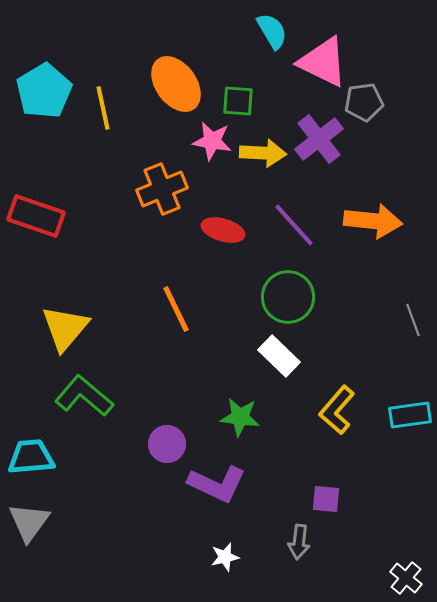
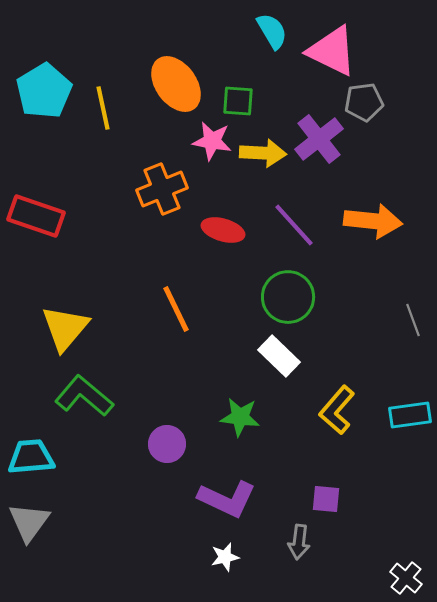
pink triangle: moved 9 px right, 11 px up
purple L-shape: moved 10 px right, 15 px down
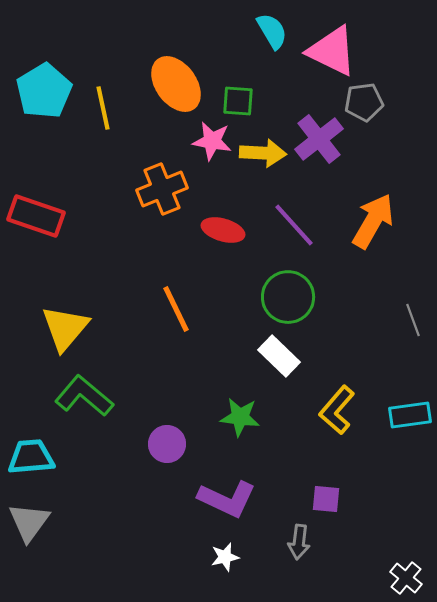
orange arrow: rotated 66 degrees counterclockwise
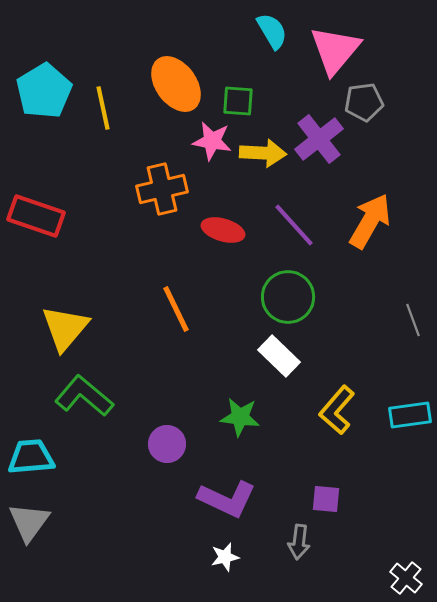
pink triangle: moved 3 px right, 1 px up; rotated 44 degrees clockwise
orange cross: rotated 9 degrees clockwise
orange arrow: moved 3 px left
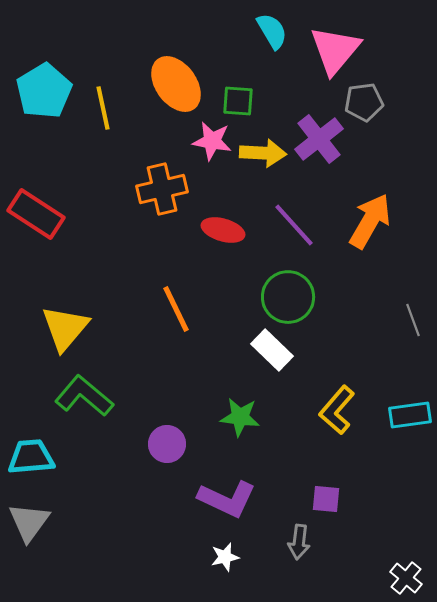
red rectangle: moved 2 px up; rotated 14 degrees clockwise
white rectangle: moved 7 px left, 6 px up
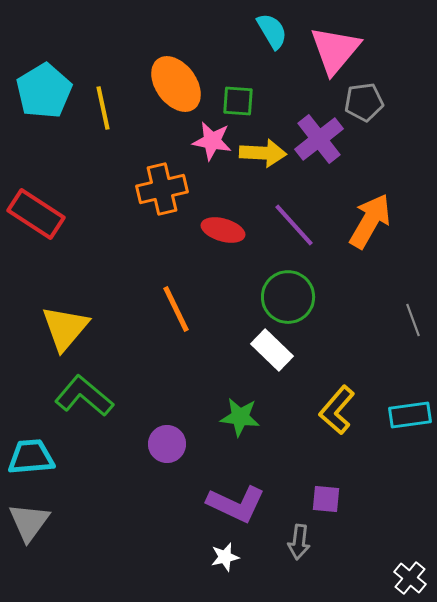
purple L-shape: moved 9 px right, 5 px down
white cross: moved 4 px right
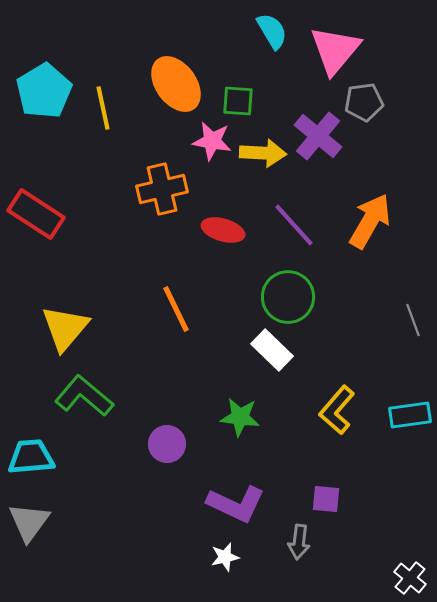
purple cross: moved 1 px left, 3 px up; rotated 12 degrees counterclockwise
